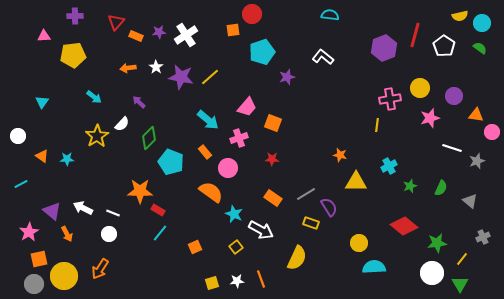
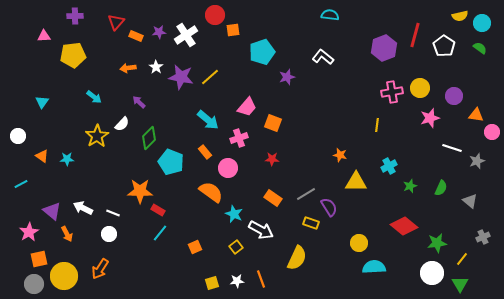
red circle at (252, 14): moved 37 px left, 1 px down
pink cross at (390, 99): moved 2 px right, 7 px up
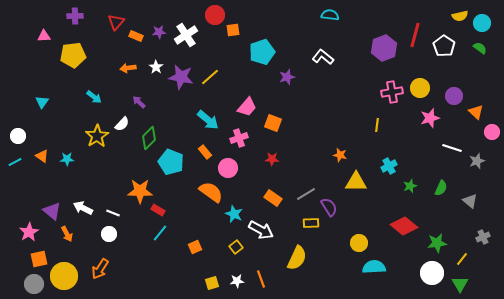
orange triangle at (476, 115): moved 3 px up; rotated 35 degrees clockwise
cyan line at (21, 184): moved 6 px left, 22 px up
yellow rectangle at (311, 223): rotated 21 degrees counterclockwise
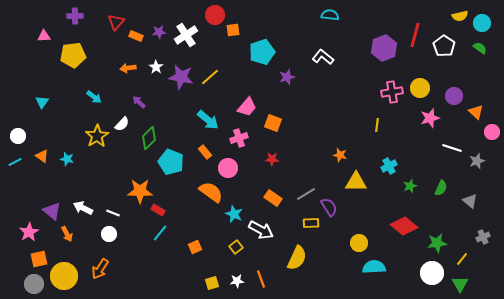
cyan star at (67, 159): rotated 16 degrees clockwise
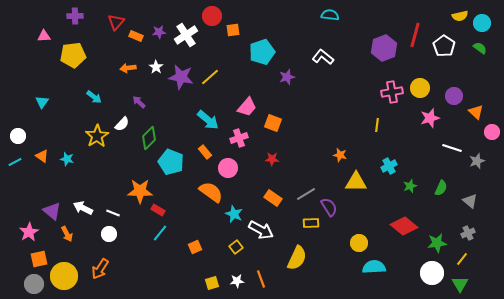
red circle at (215, 15): moved 3 px left, 1 px down
gray cross at (483, 237): moved 15 px left, 4 px up
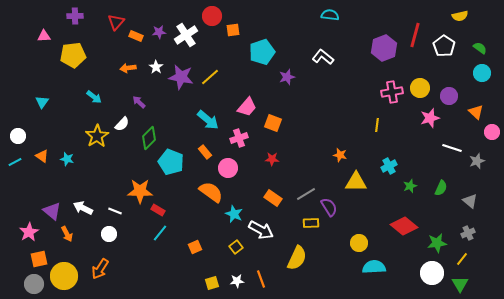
cyan circle at (482, 23): moved 50 px down
purple circle at (454, 96): moved 5 px left
white line at (113, 213): moved 2 px right, 2 px up
